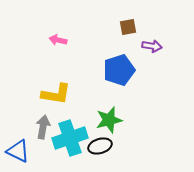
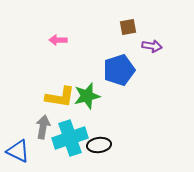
pink arrow: rotated 12 degrees counterclockwise
yellow L-shape: moved 4 px right, 3 px down
green star: moved 22 px left, 24 px up
black ellipse: moved 1 px left, 1 px up; rotated 10 degrees clockwise
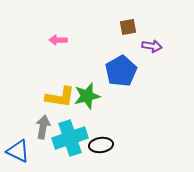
blue pentagon: moved 2 px right, 1 px down; rotated 12 degrees counterclockwise
black ellipse: moved 2 px right
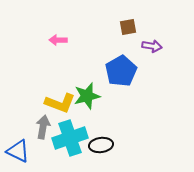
yellow L-shape: moved 6 px down; rotated 12 degrees clockwise
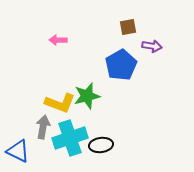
blue pentagon: moved 6 px up
